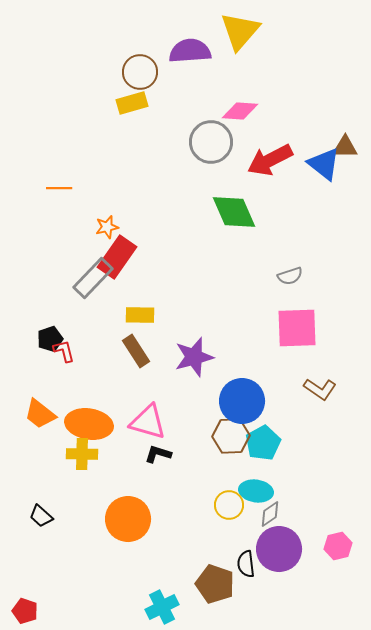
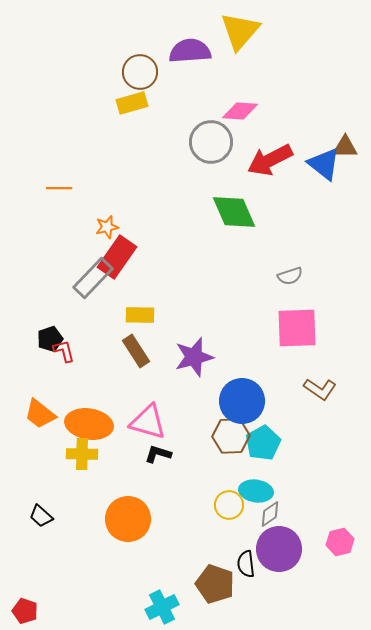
pink hexagon at (338, 546): moved 2 px right, 4 px up
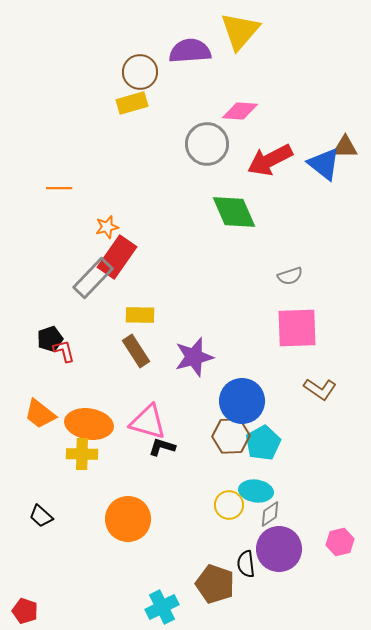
gray circle at (211, 142): moved 4 px left, 2 px down
black L-shape at (158, 454): moved 4 px right, 7 px up
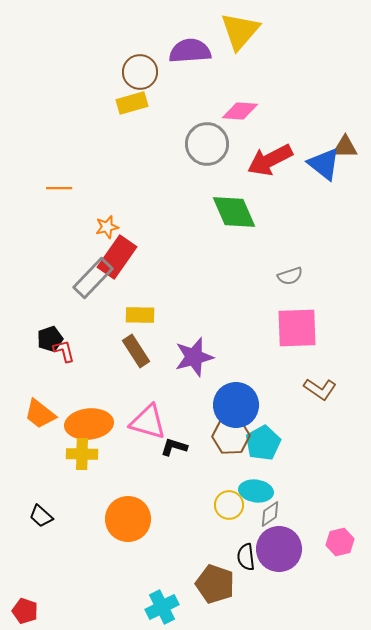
blue circle at (242, 401): moved 6 px left, 4 px down
orange ellipse at (89, 424): rotated 15 degrees counterclockwise
black L-shape at (162, 447): moved 12 px right
black semicircle at (246, 564): moved 7 px up
